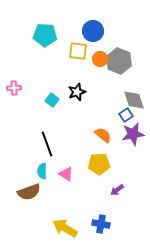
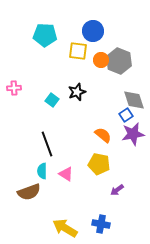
orange circle: moved 1 px right, 1 px down
yellow pentagon: rotated 15 degrees clockwise
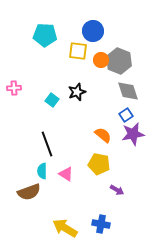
gray diamond: moved 6 px left, 9 px up
purple arrow: rotated 112 degrees counterclockwise
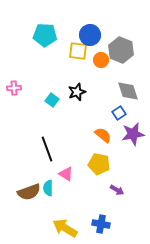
blue circle: moved 3 px left, 4 px down
gray hexagon: moved 2 px right, 11 px up
blue square: moved 7 px left, 2 px up
black line: moved 5 px down
cyan semicircle: moved 6 px right, 17 px down
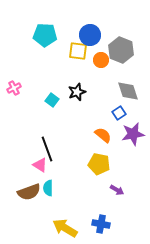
pink cross: rotated 24 degrees counterclockwise
pink triangle: moved 26 px left, 9 px up
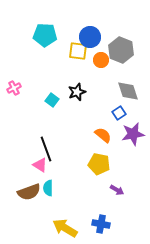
blue circle: moved 2 px down
black line: moved 1 px left
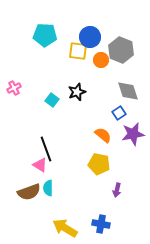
purple arrow: rotated 72 degrees clockwise
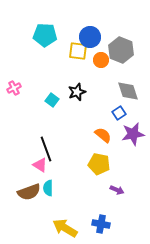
purple arrow: rotated 80 degrees counterclockwise
